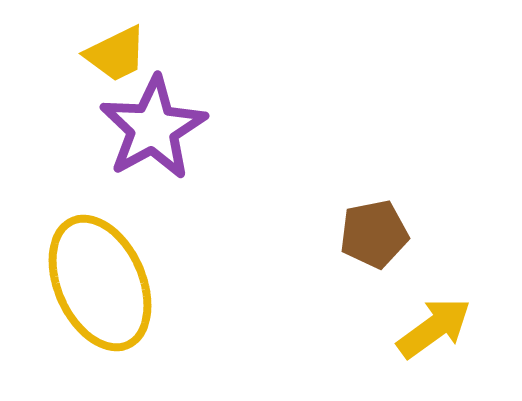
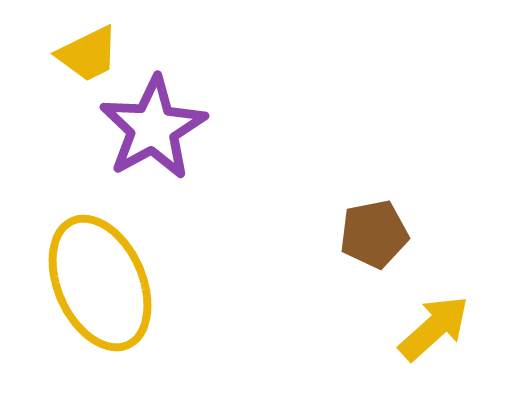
yellow trapezoid: moved 28 px left
yellow arrow: rotated 6 degrees counterclockwise
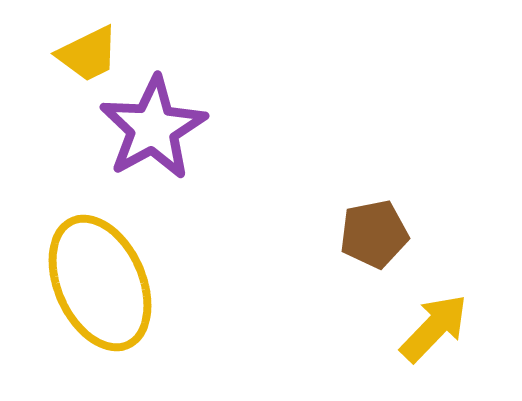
yellow arrow: rotated 4 degrees counterclockwise
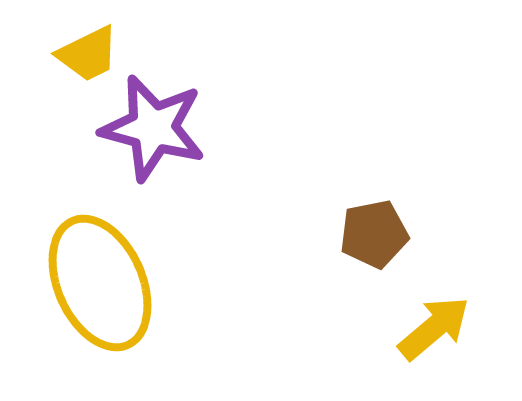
purple star: rotated 28 degrees counterclockwise
yellow arrow: rotated 6 degrees clockwise
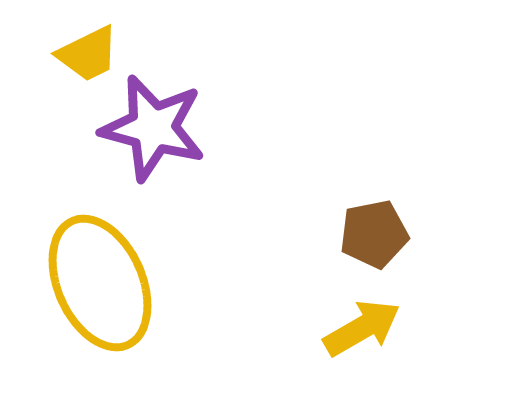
yellow arrow: moved 72 px left; rotated 10 degrees clockwise
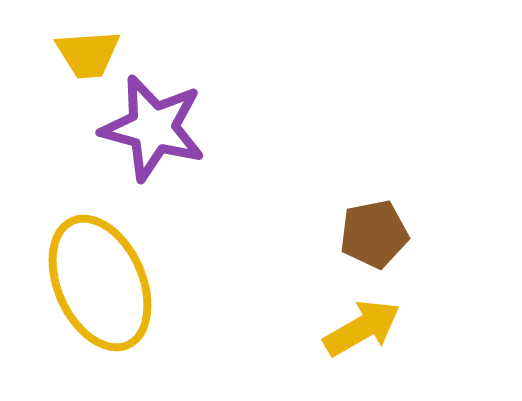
yellow trapezoid: rotated 22 degrees clockwise
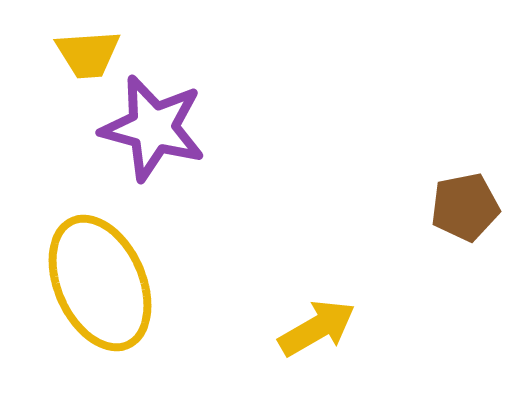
brown pentagon: moved 91 px right, 27 px up
yellow arrow: moved 45 px left
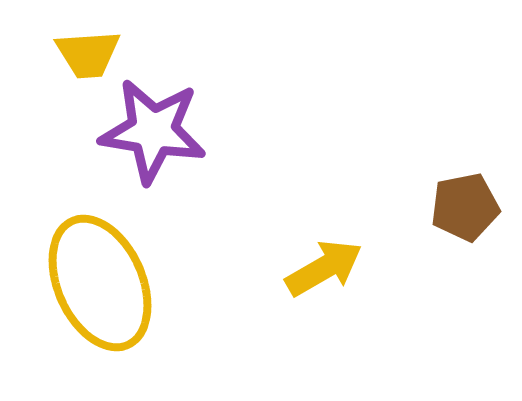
purple star: moved 3 px down; rotated 6 degrees counterclockwise
yellow arrow: moved 7 px right, 60 px up
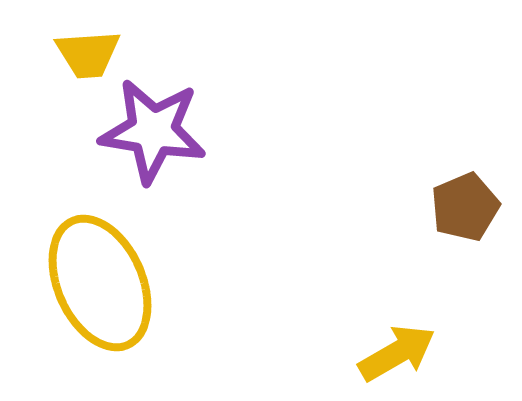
brown pentagon: rotated 12 degrees counterclockwise
yellow arrow: moved 73 px right, 85 px down
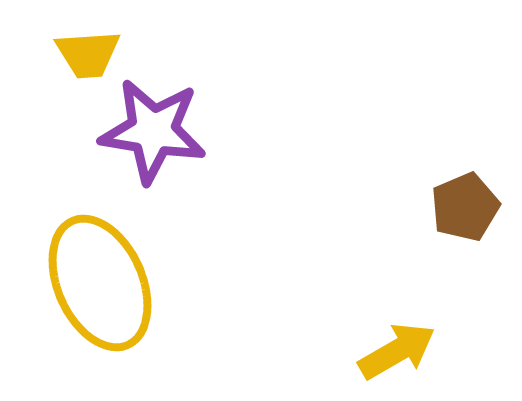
yellow arrow: moved 2 px up
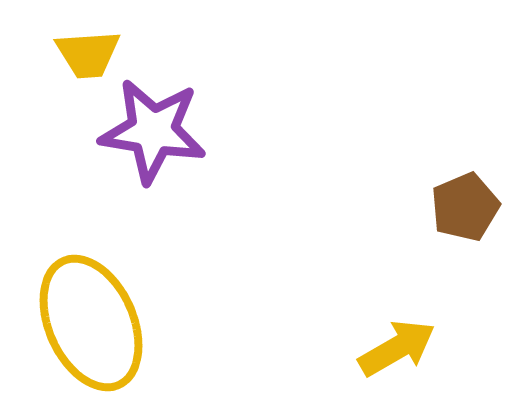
yellow ellipse: moved 9 px left, 40 px down
yellow arrow: moved 3 px up
